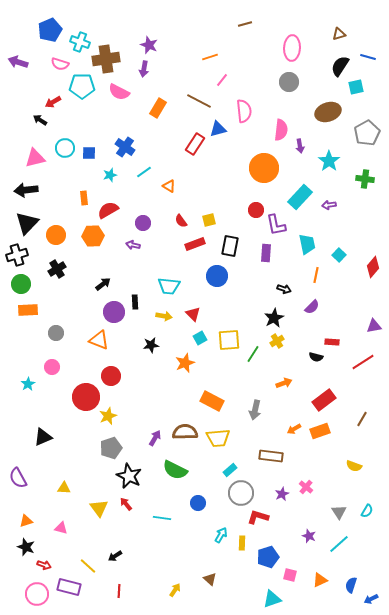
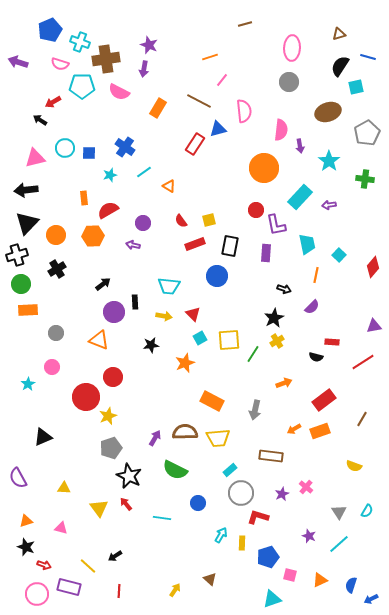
red circle at (111, 376): moved 2 px right, 1 px down
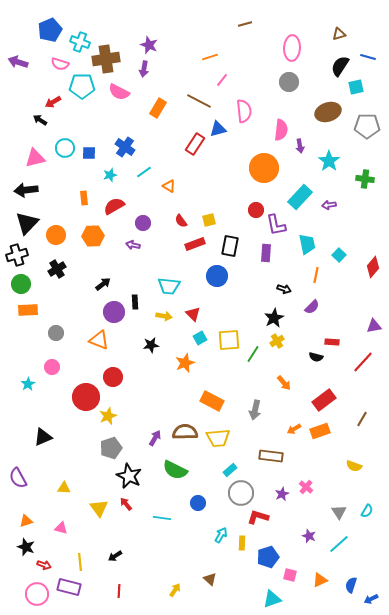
gray pentagon at (367, 133): moved 7 px up; rotated 30 degrees clockwise
red semicircle at (108, 210): moved 6 px right, 4 px up
red line at (363, 362): rotated 15 degrees counterclockwise
orange arrow at (284, 383): rotated 70 degrees clockwise
yellow line at (88, 566): moved 8 px left, 4 px up; rotated 42 degrees clockwise
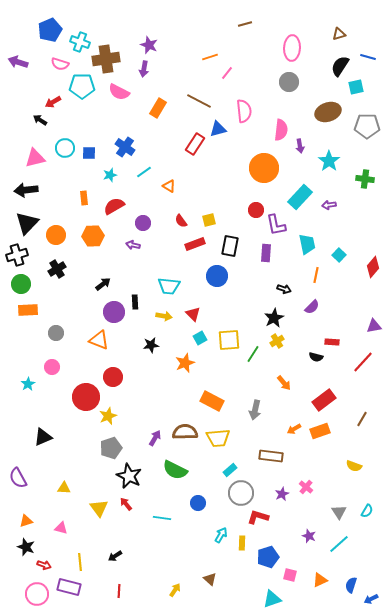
pink line at (222, 80): moved 5 px right, 7 px up
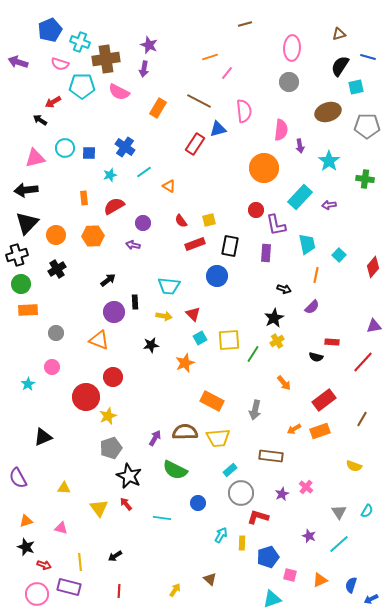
black arrow at (103, 284): moved 5 px right, 4 px up
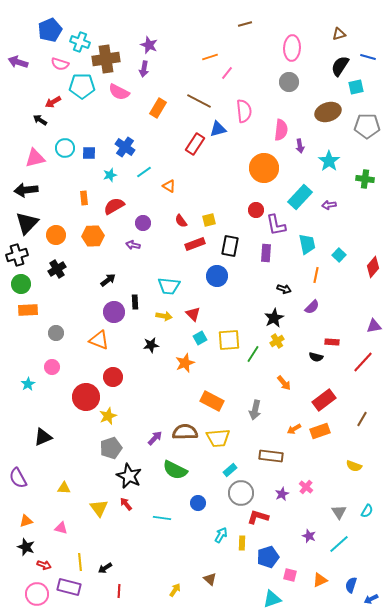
purple arrow at (155, 438): rotated 14 degrees clockwise
black arrow at (115, 556): moved 10 px left, 12 px down
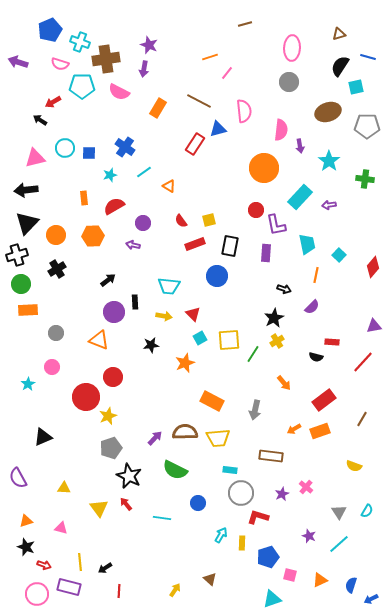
cyan rectangle at (230, 470): rotated 48 degrees clockwise
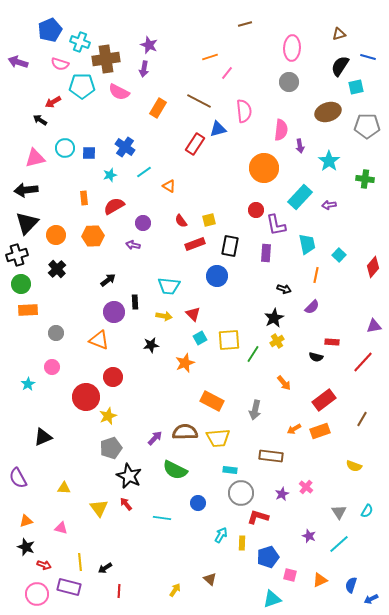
black cross at (57, 269): rotated 12 degrees counterclockwise
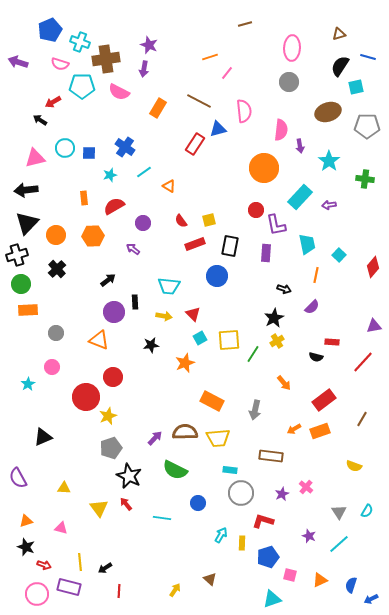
purple arrow at (133, 245): moved 4 px down; rotated 24 degrees clockwise
red L-shape at (258, 517): moved 5 px right, 4 px down
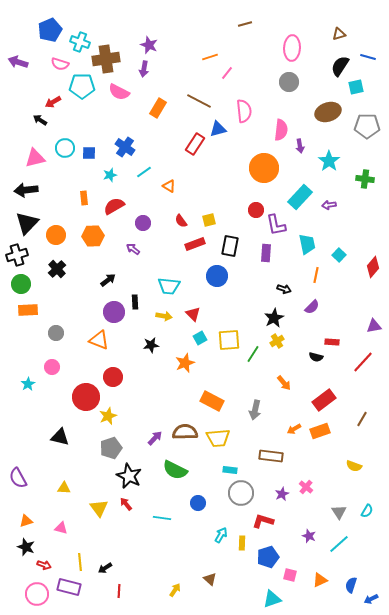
black triangle at (43, 437): moved 17 px right; rotated 36 degrees clockwise
